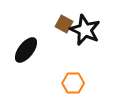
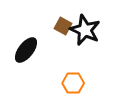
brown square: moved 1 px left, 2 px down
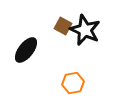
orange hexagon: rotated 10 degrees counterclockwise
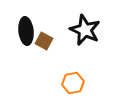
brown square: moved 19 px left, 15 px down
black ellipse: moved 19 px up; rotated 44 degrees counterclockwise
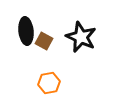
black star: moved 4 px left, 7 px down
orange hexagon: moved 24 px left
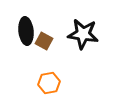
black star: moved 2 px right, 3 px up; rotated 16 degrees counterclockwise
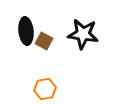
orange hexagon: moved 4 px left, 6 px down
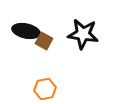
black ellipse: rotated 72 degrees counterclockwise
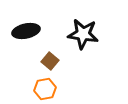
black ellipse: rotated 24 degrees counterclockwise
brown square: moved 6 px right, 20 px down; rotated 12 degrees clockwise
